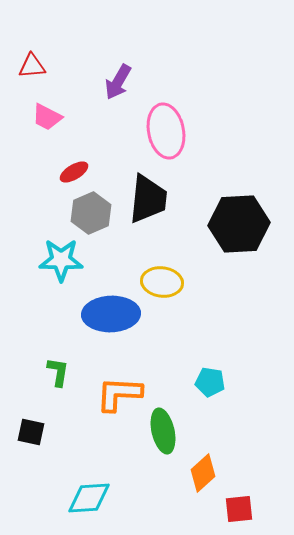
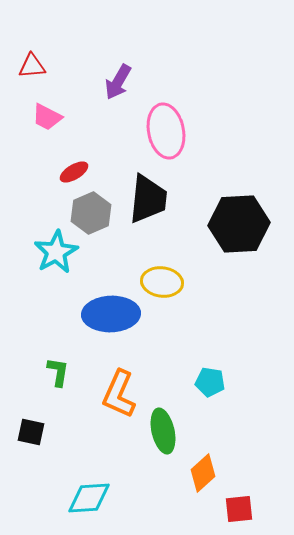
cyan star: moved 5 px left, 8 px up; rotated 30 degrees counterclockwise
orange L-shape: rotated 69 degrees counterclockwise
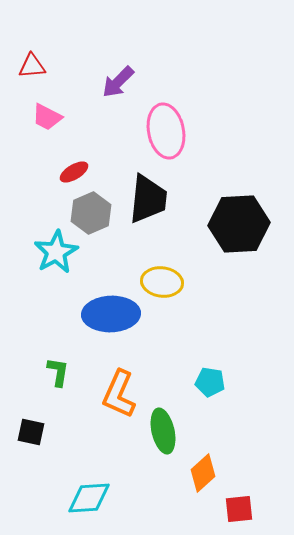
purple arrow: rotated 15 degrees clockwise
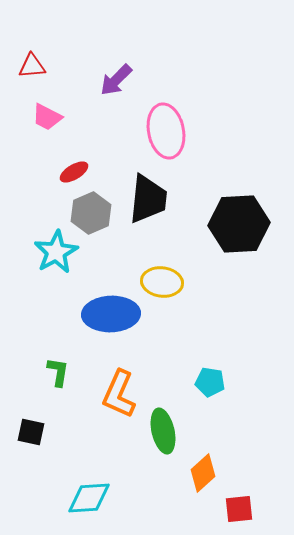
purple arrow: moved 2 px left, 2 px up
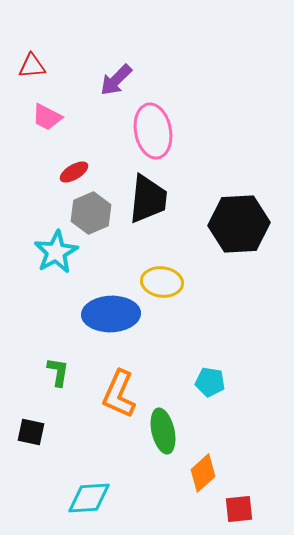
pink ellipse: moved 13 px left
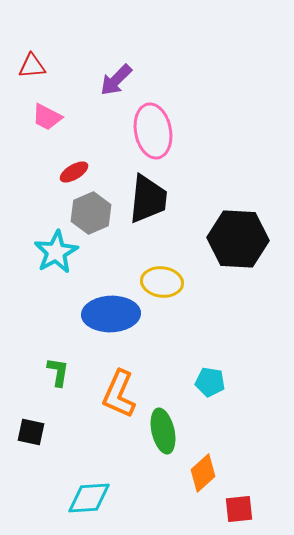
black hexagon: moved 1 px left, 15 px down; rotated 6 degrees clockwise
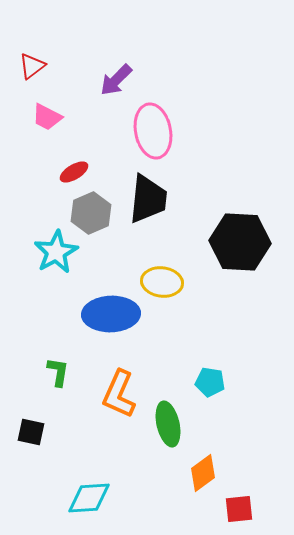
red triangle: rotated 32 degrees counterclockwise
black hexagon: moved 2 px right, 3 px down
green ellipse: moved 5 px right, 7 px up
orange diamond: rotated 6 degrees clockwise
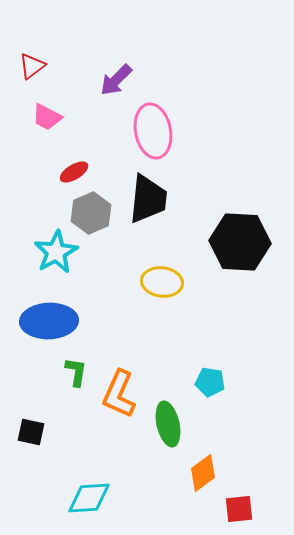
blue ellipse: moved 62 px left, 7 px down
green L-shape: moved 18 px right
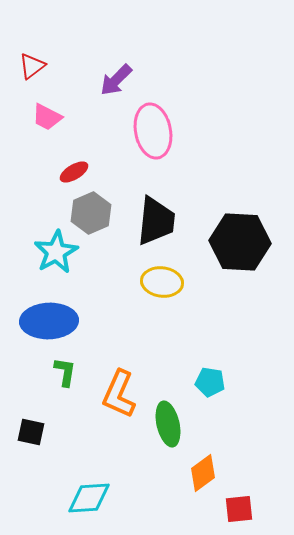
black trapezoid: moved 8 px right, 22 px down
green L-shape: moved 11 px left
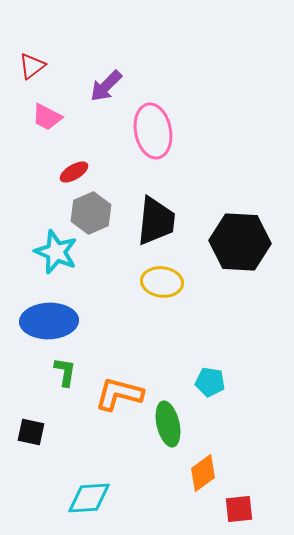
purple arrow: moved 10 px left, 6 px down
cyan star: rotated 21 degrees counterclockwise
orange L-shape: rotated 81 degrees clockwise
